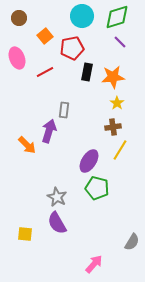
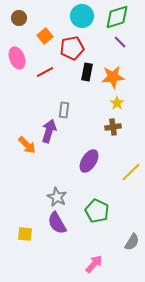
yellow line: moved 11 px right, 22 px down; rotated 15 degrees clockwise
green pentagon: moved 23 px down; rotated 10 degrees clockwise
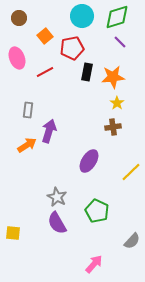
gray rectangle: moved 36 px left
orange arrow: rotated 78 degrees counterclockwise
yellow square: moved 12 px left, 1 px up
gray semicircle: moved 1 px up; rotated 12 degrees clockwise
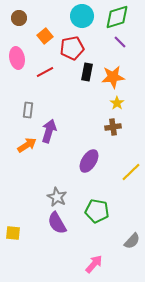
pink ellipse: rotated 10 degrees clockwise
green pentagon: rotated 15 degrees counterclockwise
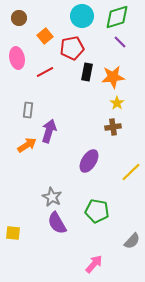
gray star: moved 5 px left
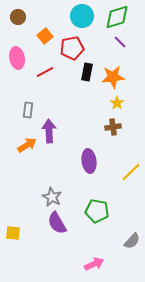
brown circle: moved 1 px left, 1 px up
purple arrow: rotated 20 degrees counterclockwise
purple ellipse: rotated 40 degrees counterclockwise
pink arrow: rotated 24 degrees clockwise
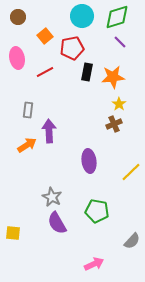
yellow star: moved 2 px right, 1 px down
brown cross: moved 1 px right, 3 px up; rotated 14 degrees counterclockwise
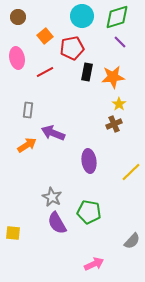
purple arrow: moved 4 px right, 2 px down; rotated 65 degrees counterclockwise
green pentagon: moved 8 px left, 1 px down
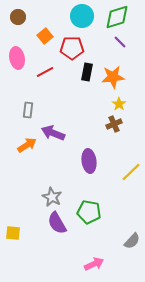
red pentagon: rotated 10 degrees clockwise
